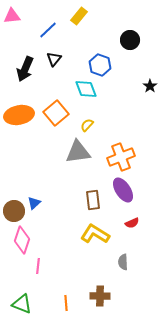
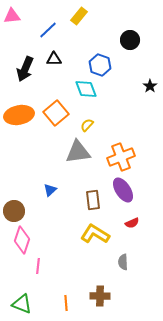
black triangle: rotated 49 degrees clockwise
blue triangle: moved 16 px right, 13 px up
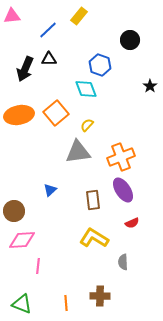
black triangle: moved 5 px left
yellow L-shape: moved 1 px left, 4 px down
pink diamond: rotated 68 degrees clockwise
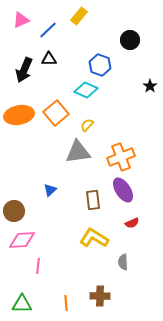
pink triangle: moved 9 px right, 4 px down; rotated 18 degrees counterclockwise
black arrow: moved 1 px left, 1 px down
cyan diamond: moved 1 px down; rotated 45 degrees counterclockwise
green triangle: rotated 20 degrees counterclockwise
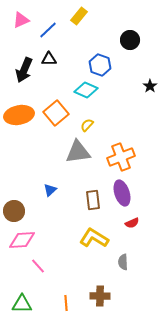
purple ellipse: moved 1 px left, 3 px down; rotated 15 degrees clockwise
pink line: rotated 49 degrees counterclockwise
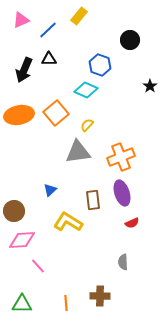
yellow L-shape: moved 26 px left, 16 px up
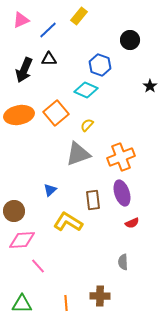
gray triangle: moved 2 px down; rotated 12 degrees counterclockwise
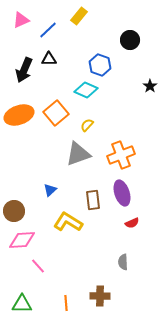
orange ellipse: rotated 8 degrees counterclockwise
orange cross: moved 2 px up
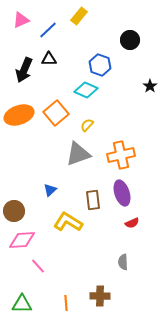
orange cross: rotated 8 degrees clockwise
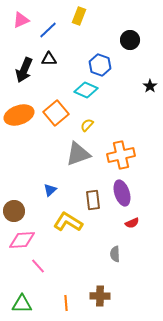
yellow rectangle: rotated 18 degrees counterclockwise
gray semicircle: moved 8 px left, 8 px up
